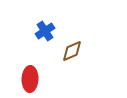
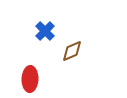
blue cross: rotated 12 degrees counterclockwise
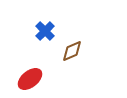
red ellipse: rotated 50 degrees clockwise
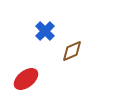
red ellipse: moved 4 px left
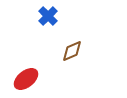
blue cross: moved 3 px right, 15 px up
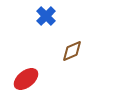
blue cross: moved 2 px left
